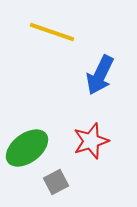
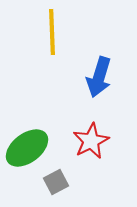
yellow line: rotated 69 degrees clockwise
blue arrow: moved 1 px left, 2 px down; rotated 9 degrees counterclockwise
red star: rotated 9 degrees counterclockwise
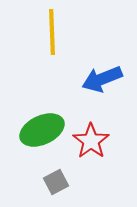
blue arrow: moved 3 px right, 2 px down; rotated 51 degrees clockwise
red star: rotated 9 degrees counterclockwise
green ellipse: moved 15 px right, 18 px up; rotated 12 degrees clockwise
